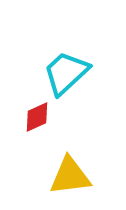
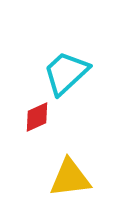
yellow triangle: moved 2 px down
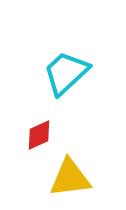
red diamond: moved 2 px right, 18 px down
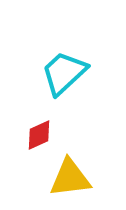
cyan trapezoid: moved 2 px left
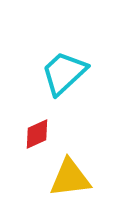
red diamond: moved 2 px left, 1 px up
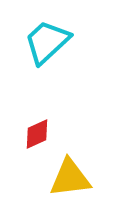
cyan trapezoid: moved 17 px left, 31 px up
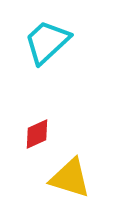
yellow triangle: rotated 24 degrees clockwise
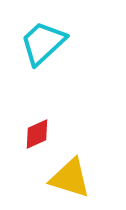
cyan trapezoid: moved 4 px left, 1 px down
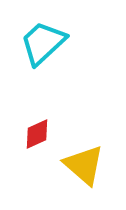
yellow triangle: moved 14 px right, 13 px up; rotated 24 degrees clockwise
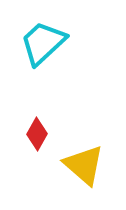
red diamond: rotated 36 degrees counterclockwise
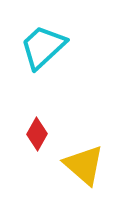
cyan trapezoid: moved 4 px down
